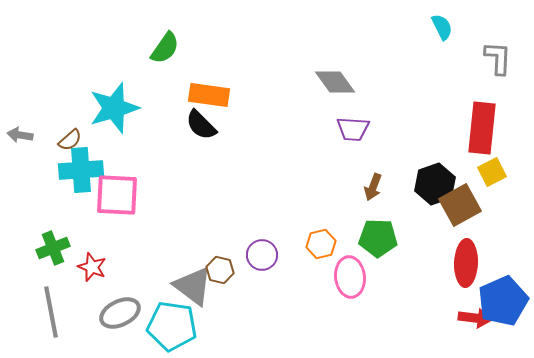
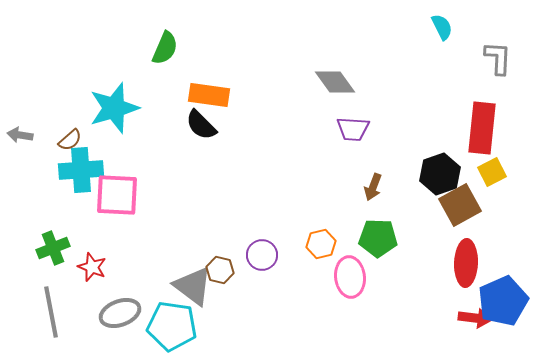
green semicircle: rotated 12 degrees counterclockwise
black hexagon: moved 5 px right, 10 px up
gray ellipse: rotated 6 degrees clockwise
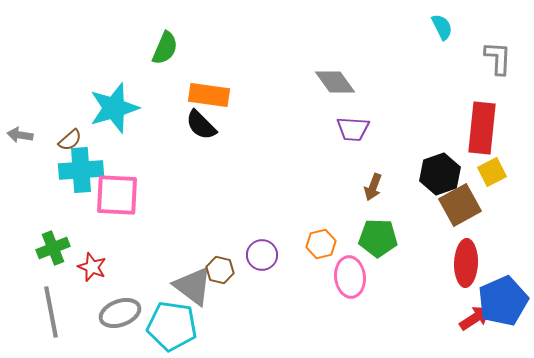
red arrow: rotated 40 degrees counterclockwise
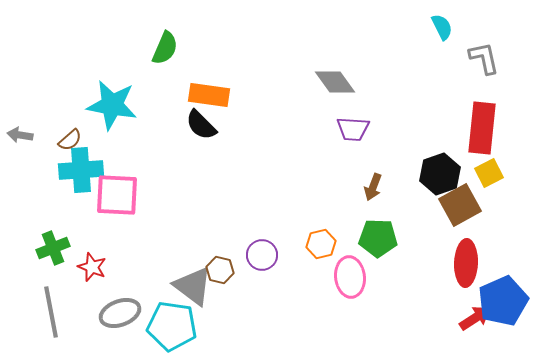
gray L-shape: moved 14 px left; rotated 15 degrees counterclockwise
cyan star: moved 2 px left, 3 px up; rotated 27 degrees clockwise
yellow square: moved 3 px left, 1 px down
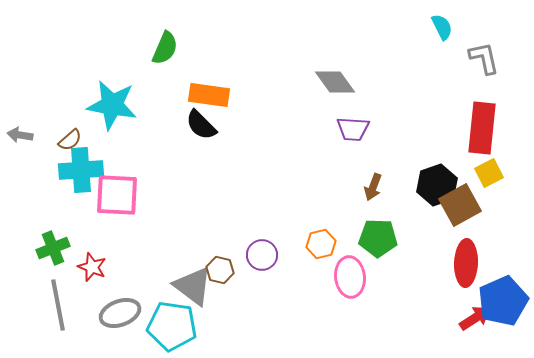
black hexagon: moved 3 px left, 11 px down
gray line: moved 7 px right, 7 px up
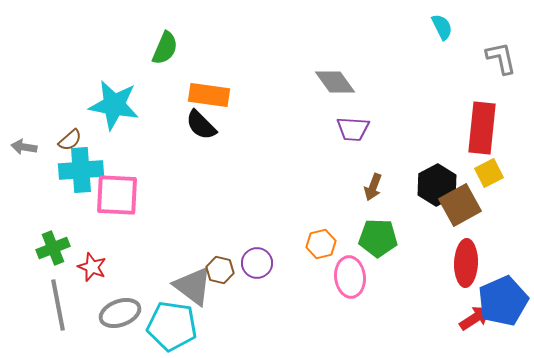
gray L-shape: moved 17 px right
cyan star: moved 2 px right
gray arrow: moved 4 px right, 12 px down
black hexagon: rotated 9 degrees counterclockwise
purple circle: moved 5 px left, 8 px down
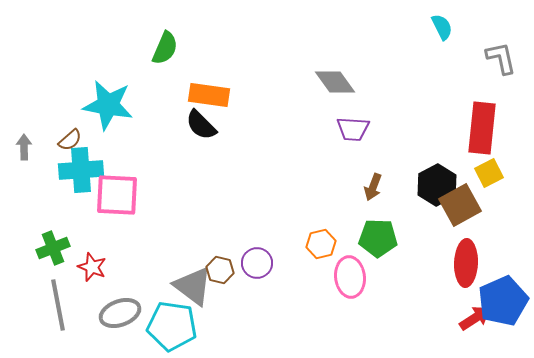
cyan star: moved 6 px left
gray arrow: rotated 80 degrees clockwise
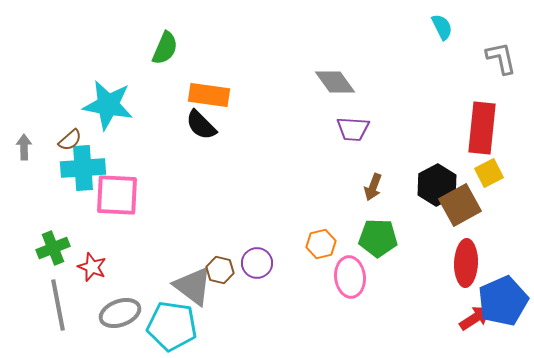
cyan cross: moved 2 px right, 2 px up
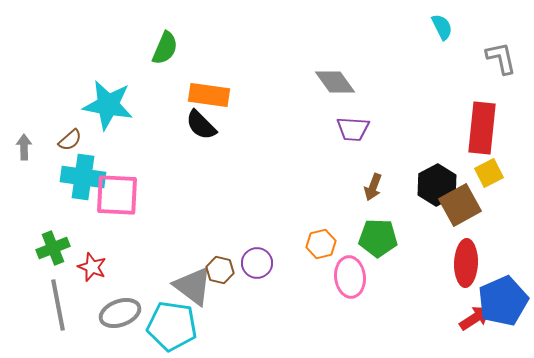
cyan cross: moved 9 px down; rotated 12 degrees clockwise
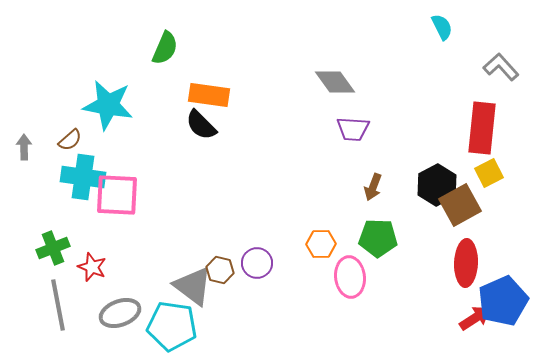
gray L-shape: moved 9 px down; rotated 30 degrees counterclockwise
orange hexagon: rotated 12 degrees clockwise
